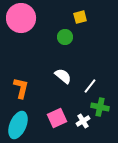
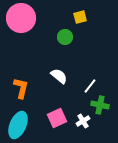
white semicircle: moved 4 px left
green cross: moved 2 px up
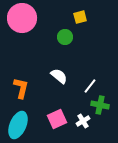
pink circle: moved 1 px right
pink square: moved 1 px down
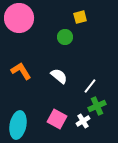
pink circle: moved 3 px left
orange L-shape: moved 17 px up; rotated 45 degrees counterclockwise
green cross: moved 3 px left, 1 px down; rotated 36 degrees counterclockwise
pink square: rotated 36 degrees counterclockwise
cyan ellipse: rotated 12 degrees counterclockwise
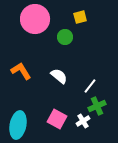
pink circle: moved 16 px right, 1 px down
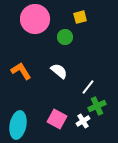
white semicircle: moved 5 px up
white line: moved 2 px left, 1 px down
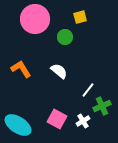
orange L-shape: moved 2 px up
white line: moved 3 px down
green cross: moved 5 px right
cyan ellipse: rotated 68 degrees counterclockwise
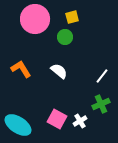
yellow square: moved 8 px left
white line: moved 14 px right, 14 px up
green cross: moved 1 px left, 2 px up
white cross: moved 3 px left
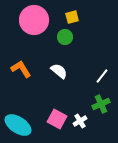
pink circle: moved 1 px left, 1 px down
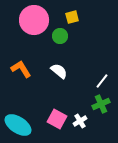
green circle: moved 5 px left, 1 px up
white line: moved 5 px down
